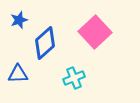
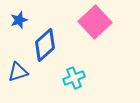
pink square: moved 10 px up
blue diamond: moved 2 px down
blue triangle: moved 2 px up; rotated 15 degrees counterclockwise
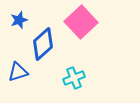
pink square: moved 14 px left
blue diamond: moved 2 px left, 1 px up
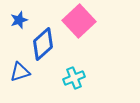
pink square: moved 2 px left, 1 px up
blue triangle: moved 2 px right
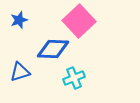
blue diamond: moved 10 px right, 5 px down; rotated 44 degrees clockwise
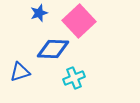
blue star: moved 20 px right, 7 px up
